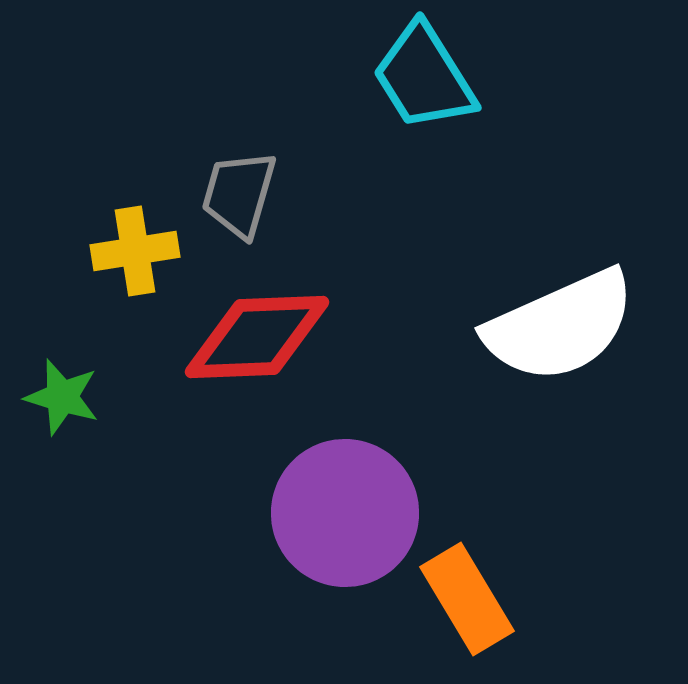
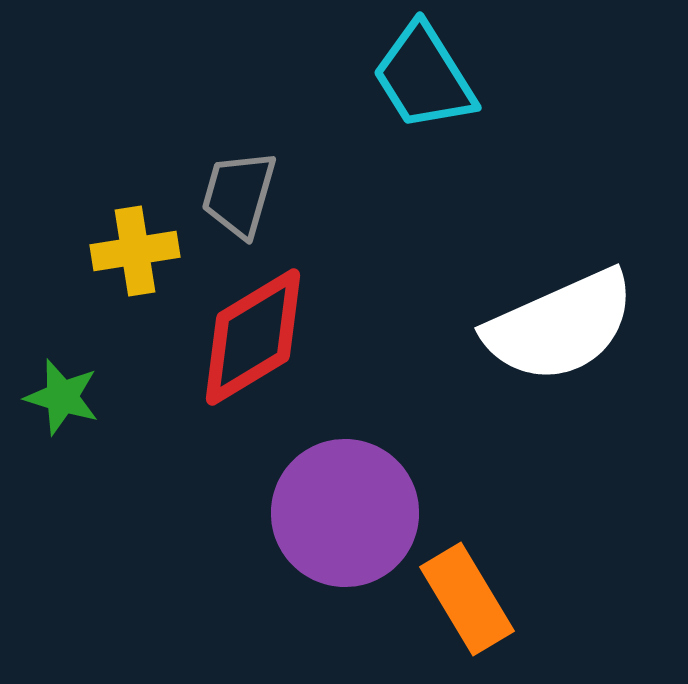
red diamond: moved 4 px left; rotated 29 degrees counterclockwise
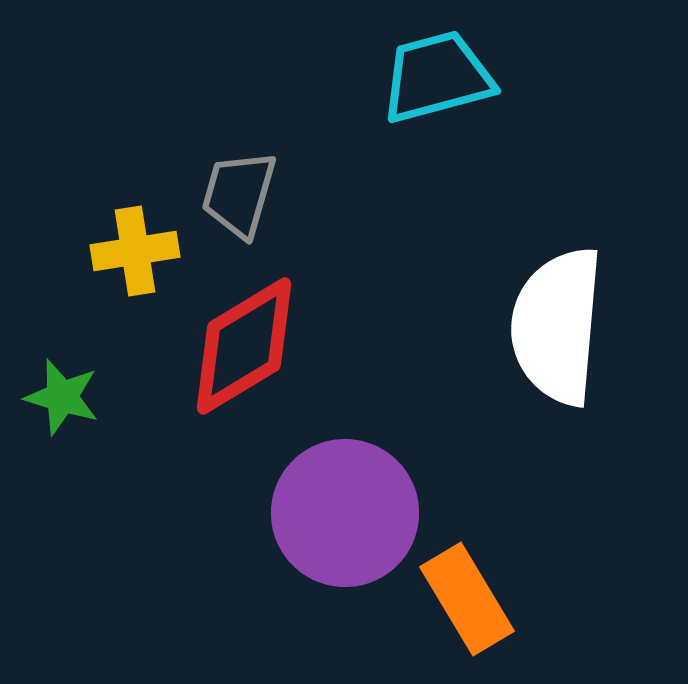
cyan trapezoid: moved 13 px right; rotated 107 degrees clockwise
white semicircle: moved 3 px left; rotated 119 degrees clockwise
red diamond: moved 9 px left, 9 px down
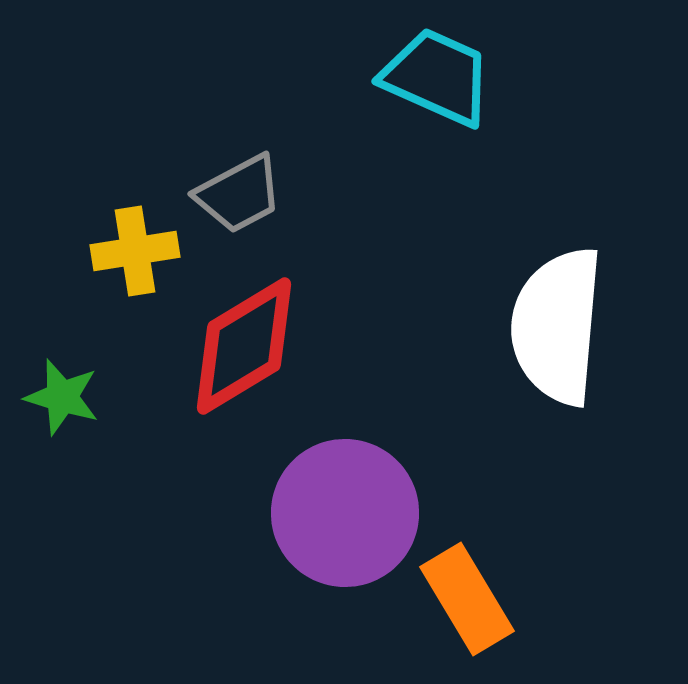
cyan trapezoid: rotated 39 degrees clockwise
gray trapezoid: rotated 134 degrees counterclockwise
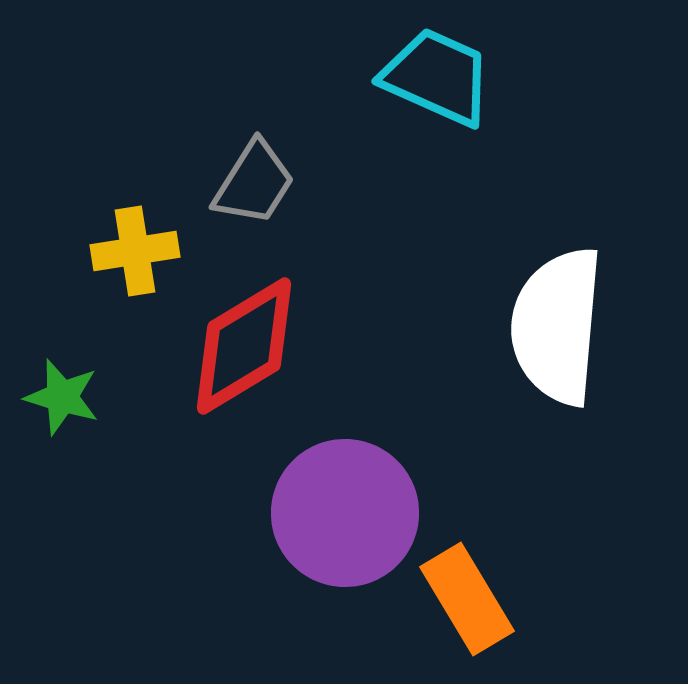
gray trapezoid: moved 15 px right, 11 px up; rotated 30 degrees counterclockwise
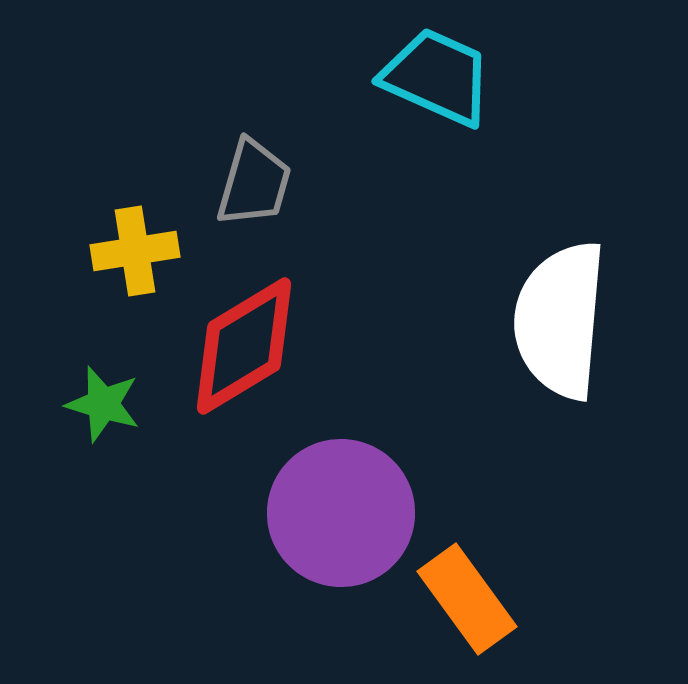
gray trapezoid: rotated 16 degrees counterclockwise
white semicircle: moved 3 px right, 6 px up
green star: moved 41 px right, 7 px down
purple circle: moved 4 px left
orange rectangle: rotated 5 degrees counterclockwise
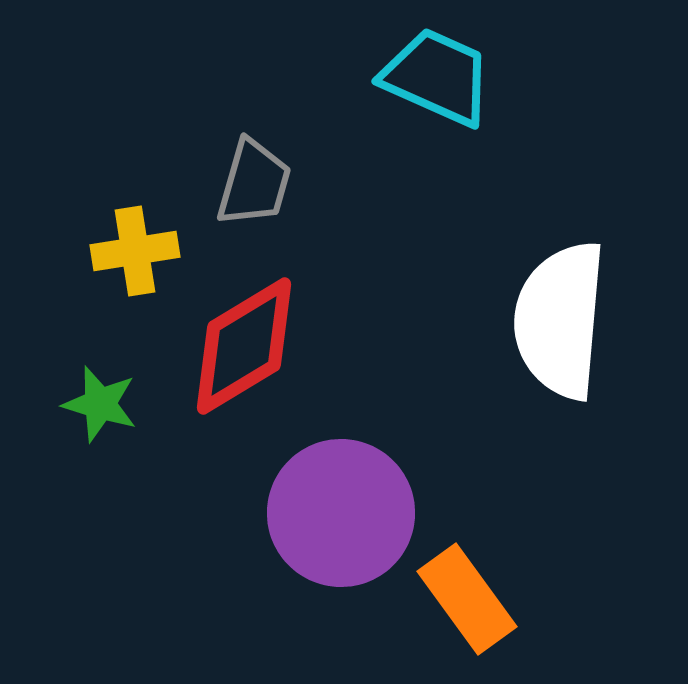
green star: moved 3 px left
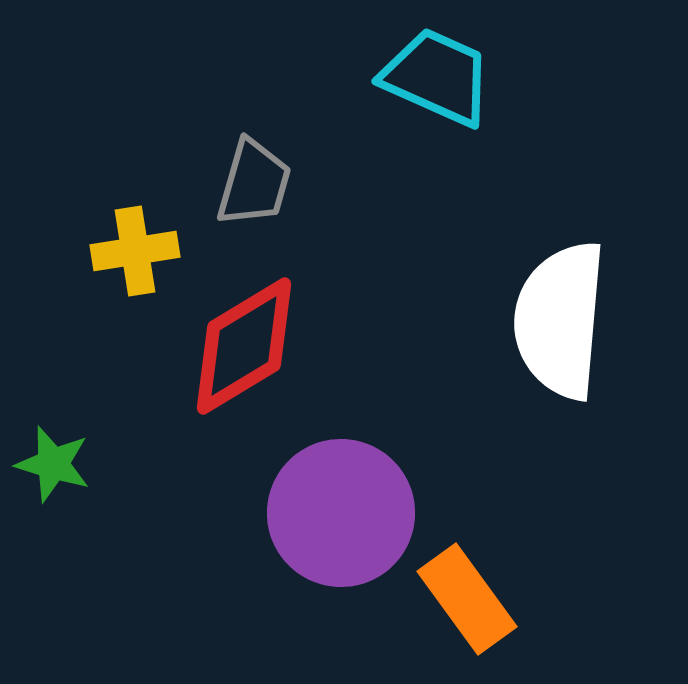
green star: moved 47 px left, 60 px down
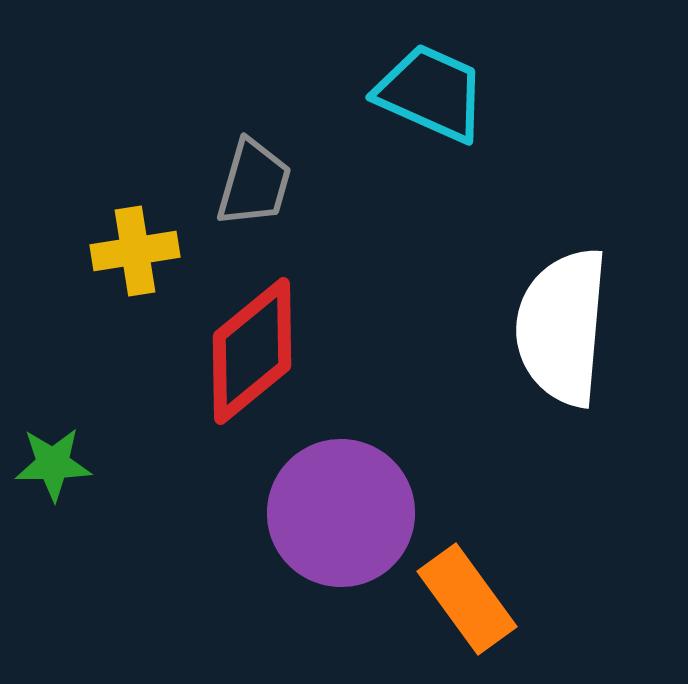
cyan trapezoid: moved 6 px left, 16 px down
white semicircle: moved 2 px right, 7 px down
red diamond: moved 8 px right, 5 px down; rotated 8 degrees counterclockwise
green star: rotated 18 degrees counterclockwise
